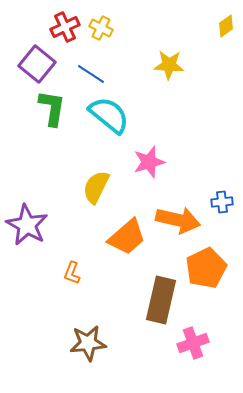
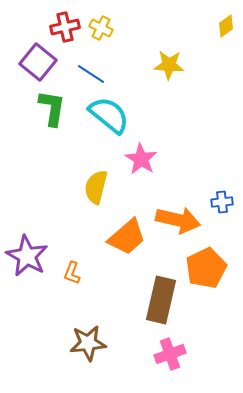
red cross: rotated 12 degrees clockwise
purple square: moved 1 px right, 2 px up
pink star: moved 8 px left, 3 px up; rotated 24 degrees counterclockwise
yellow semicircle: rotated 12 degrees counterclockwise
purple star: moved 31 px down
pink cross: moved 23 px left, 11 px down
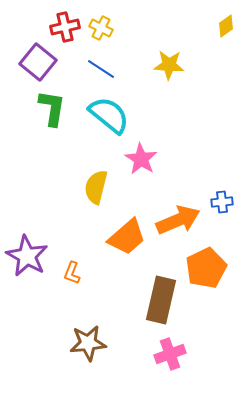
blue line: moved 10 px right, 5 px up
orange arrow: rotated 36 degrees counterclockwise
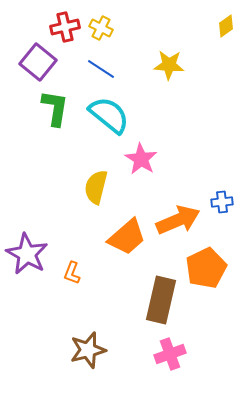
green L-shape: moved 3 px right
purple star: moved 2 px up
brown star: moved 7 px down; rotated 9 degrees counterclockwise
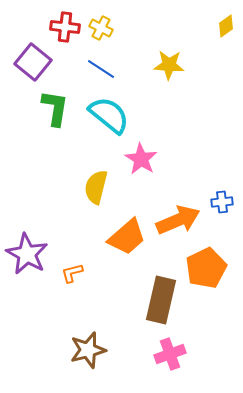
red cross: rotated 20 degrees clockwise
purple square: moved 5 px left
orange L-shape: rotated 55 degrees clockwise
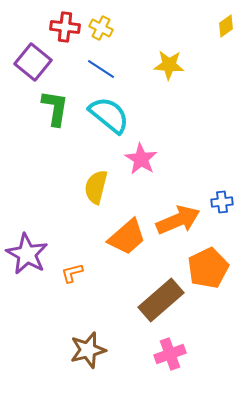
orange pentagon: moved 2 px right
brown rectangle: rotated 36 degrees clockwise
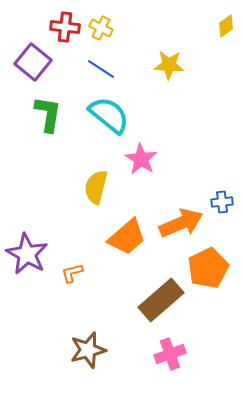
green L-shape: moved 7 px left, 6 px down
orange arrow: moved 3 px right, 3 px down
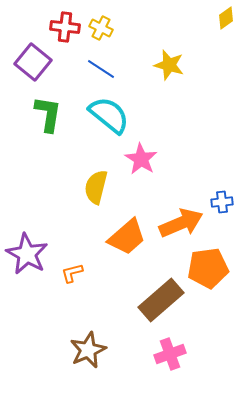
yellow diamond: moved 8 px up
yellow star: rotated 12 degrees clockwise
orange pentagon: rotated 18 degrees clockwise
brown star: rotated 9 degrees counterclockwise
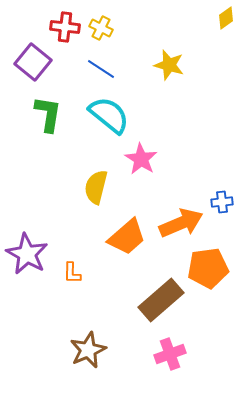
orange L-shape: rotated 75 degrees counterclockwise
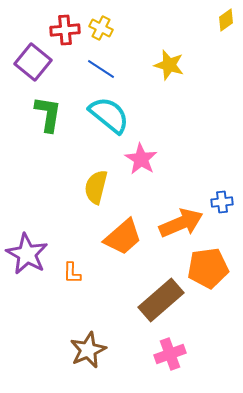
yellow diamond: moved 2 px down
red cross: moved 3 px down; rotated 12 degrees counterclockwise
orange trapezoid: moved 4 px left
